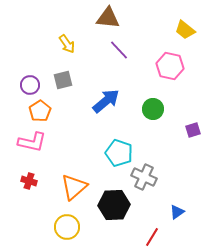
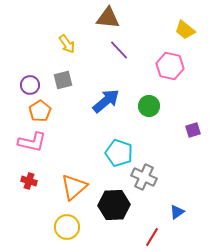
green circle: moved 4 px left, 3 px up
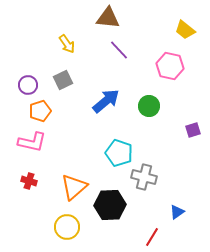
gray square: rotated 12 degrees counterclockwise
purple circle: moved 2 px left
orange pentagon: rotated 15 degrees clockwise
gray cross: rotated 10 degrees counterclockwise
black hexagon: moved 4 px left
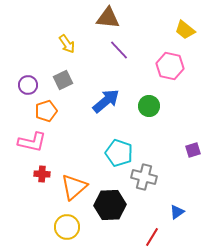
orange pentagon: moved 6 px right
purple square: moved 20 px down
red cross: moved 13 px right, 7 px up; rotated 14 degrees counterclockwise
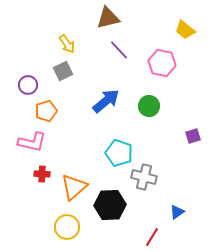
brown triangle: rotated 20 degrees counterclockwise
pink hexagon: moved 8 px left, 3 px up
gray square: moved 9 px up
purple square: moved 14 px up
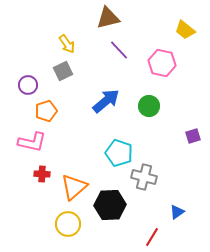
yellow circle: moved 1 px right, 3 px up
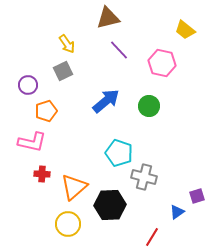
purple square: moved 4 px right, 60 px down
